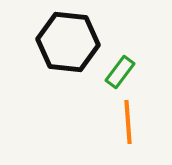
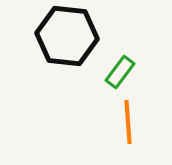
black hexagon: moved 1 px left, 6 px up
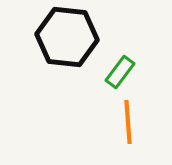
black hexagon: moved 1 px down
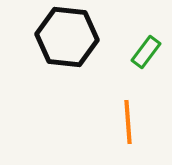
green rectangle: moved 26 px right, 20 px up
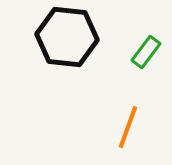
orange line: moved 5 px down; rotated 24 degrees clockwise
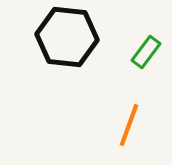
orange line: moved 1 px right, 2 px up
